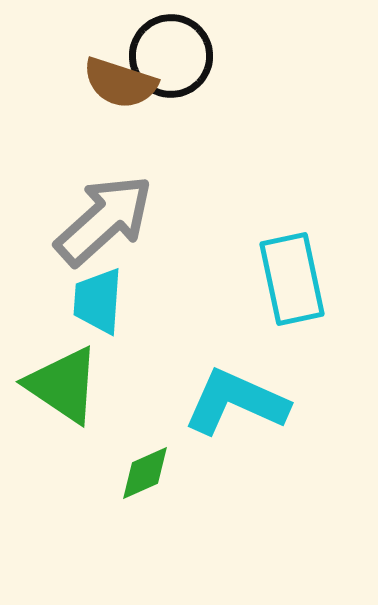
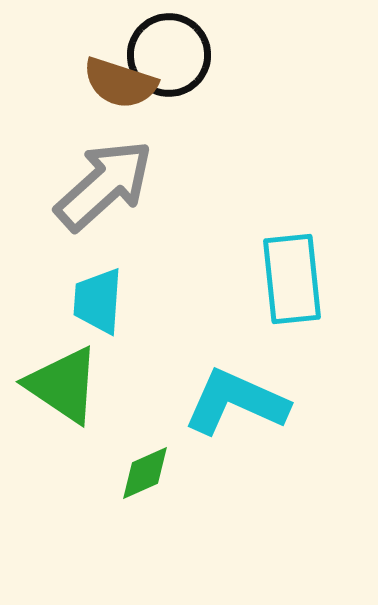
black circle: moved 2 px left, 1 px up
gray arrow: moved 35 px up
cyan rectangle: rotated 6 degrees clockwise
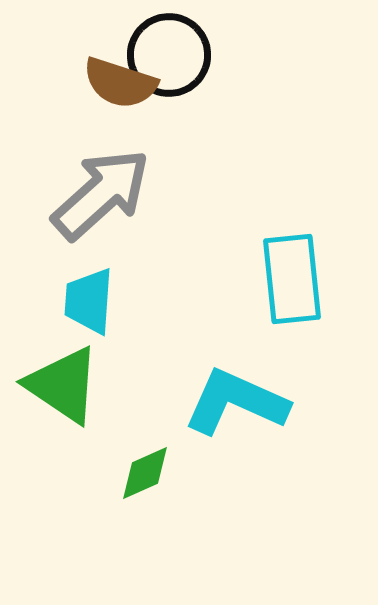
gray arrow: moved 3 px left, 9 px down
cyan trapezoid: moved 9 px left
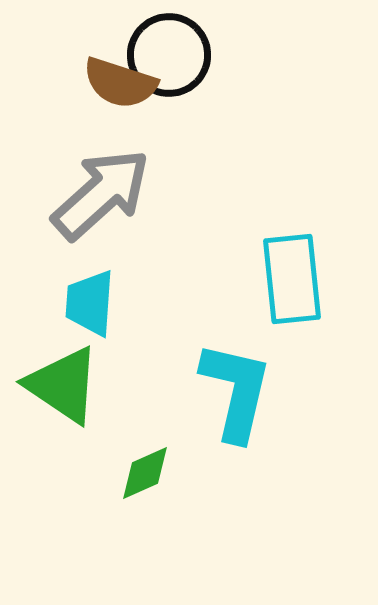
cyan trapezoid: moved 1 px right, 2 px down
cyan L-shape: moved 11 px up; rotated 79 degrees clockwise
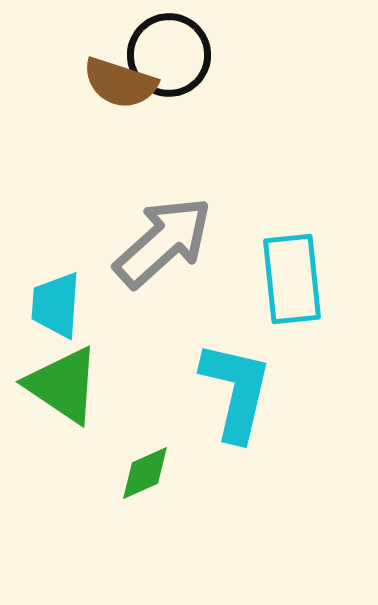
gray arrow: moved 62 px right, 48 px down
cyan trapezoid: moved 34 px left, 2 px down
